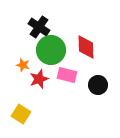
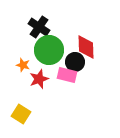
green circle: moved 2 px left
black circle: moved 23 px left, 23 px up
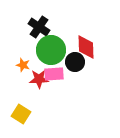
green circle: moved 2 px right
pink rectangle: moved 13 px left, 1 px up; rotated 18 degrees counterclockwise
red star: rotated 18 degrees clockwise
